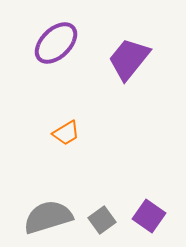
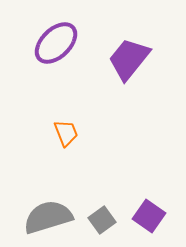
orange trapezoid: rotated 80 degrees counterclockwise
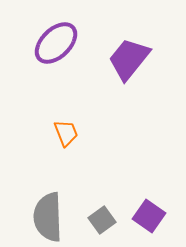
gray semicircle: rotated 75 degrees counterclockwise
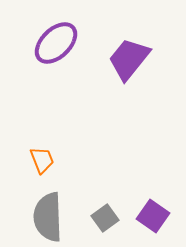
orange trapezoid: moved 24 px left, 27 px down
purple square: moved 4 px right
gray square: moved 3 px right, 2 px up
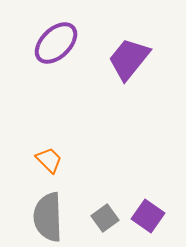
orange trapezoid: moved 7 px right; rotated 24 degrees counterclockwise
purple square: moved 5 px left
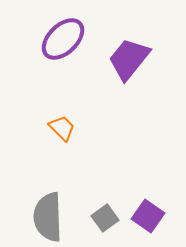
purple ellipse: moved 7 px right, 4 px up
orange trapezoid: moved 13 px right, 32 px up
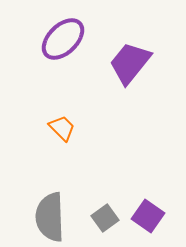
purple trapezoid: moved 1 px right, 4 px down
gray semicircle: moved 2 px right
